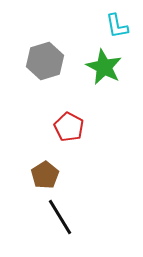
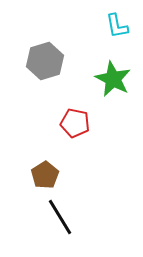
green star: moved 9 px right, 12 px down
red pentagon: moved 6 px right, 4 px up; rotated 16 degrees counterclockwise
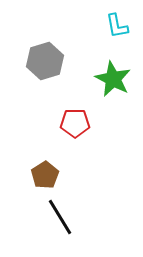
red pentagon: rotated 12 degrees counterclockwise
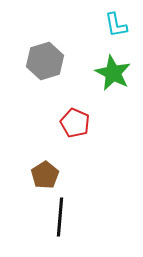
cyan L-shape: moved 1 px left, 1 px up
green star: moved 6 px up
red pentagon: rotated 24 degrees clockwise
black line: rotated 36 degrees clockwise
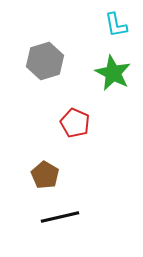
brown pentagon: rotated 8 degrees counterclockwise
black line: rotated 72 degrees clockwise
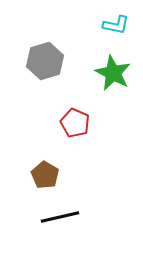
cyan L-shape: rotated 68 degrees counterclockwise
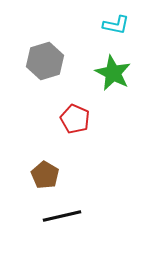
red pentagon: moved 4 px up
black line: moved 2 px right, 1 px up
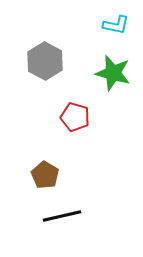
gray hexagon: rotated 15 degrees counterclockwise
green star: rotated 12 degrees counterclockwise
red pentagon: moved 2 px up; rotated 8 degrees counterclockwise
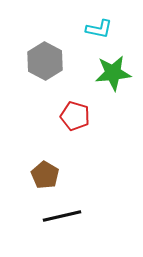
cyan L-shape: moved 17 px left, 4 px down
green star: rotated 21 degrees counterclockwise
red pentagon: moved 1 px up
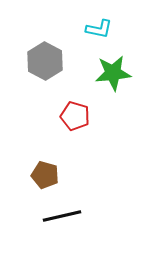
brown pentagon: rotated 16 degrees counterclockwise
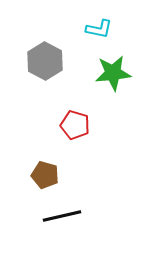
red pentagon: moved 9 px down
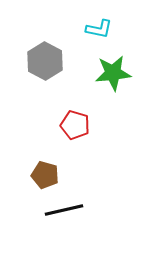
black line: moved 2 px right, 6 px up
